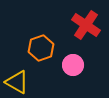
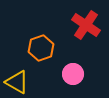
pink circle: moved 9 px down
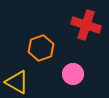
red cross: rotated 16 degrees counterclockwise
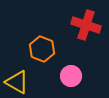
orange hexagon: moved 1 px right, 1 px down; rotated 20 degrees counterclockwise
pink circle: moved 2 px left, 2 px down
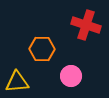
orange hexagon: rotated 20 degrees counterclockwise
yellow triangle: rotated 35 degrees counterclockwise
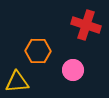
orange hexagon: moved 4 px left, 2 px down
pink circle: moved 2 px right, 6 px up
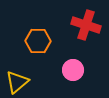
orange hexagon: moved 10 px up
yellow triangle: rotated 35 degrees counterclockwise
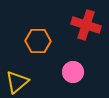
pink circle: moved 2 px down
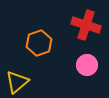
orange hexagon: moved 1 px right, 2 px down; rotated 20 degrees counterclockwise
pink circle: moved 14 px right, 7 px up
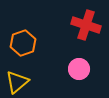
orange hexagon: moved 16 px left
pink circle: moved 8 px left, 4 px down
